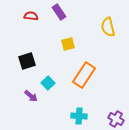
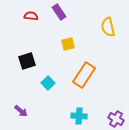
purple arrow: moved 10 px left, 15 px down
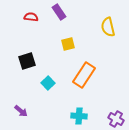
red semicircle: moved 1 px down
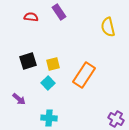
yellow square: moved 15 px left, 20 px down
black square: moved 1 px right
purple arrow: moved 2 px left, 12 px up
cyan cross: moved 30 px left, 2 px down
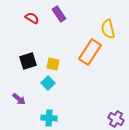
purple rectangle: moved 2 px down
red semicircle: moved 1 px right, 1 px down; rotated 24 degrees clockwise
yellow semicircle: moved 2 px down
yellow square: rotated 24 degrees clockwise
orange rectangle: moved 6 px right, 23 px up
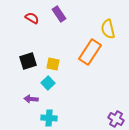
purple arrow: moved 12 px right; rotated 144 degrees clockwise
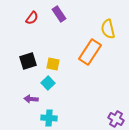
red semicircle: rotated 96 degrees clockwise
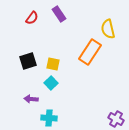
cyan square: moved 3 px right
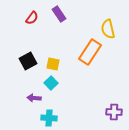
black square: rotated 12 degrees counterclockwise
purple arrow: moved 3 px right, 1 px up
purple cross: moved 2 px left, 7 px up; rotated 28 degrees counterclockwise
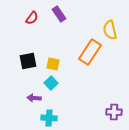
yellow semicircle: moved 2 px right, 1 px down
black square: rotated 18 degrees clockwise
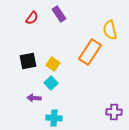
yellow square: rotated 24 degrees clockwise
cyan cross: moved 5 px right
